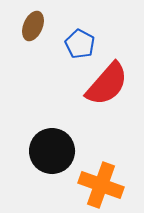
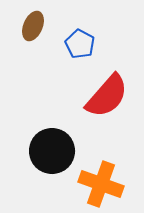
red semicircle: moved 12 px down
orange cross: moved 1 px up
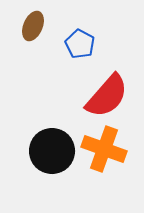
orange cross: moved 3 px right, 35 px up
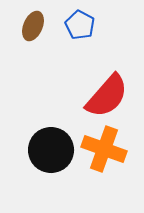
blue pentagon: moved 19 px up
black circle: moved 1 px left, 1 px up
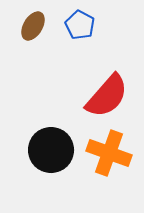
brown ellipse: rotated 8 degrees clockwise
orange cross: moved 5 px right, 4 px down
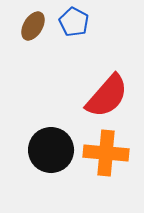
blue pentagon: moved 6 px left, 3 px up
orange cross: moved 3 px left; rotated 15 degrees counterclockwise
